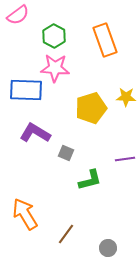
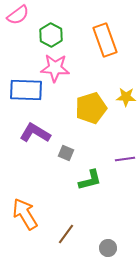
green hexagon: moved 3 px left, 1 px up
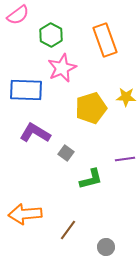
pink star: moved 7 px right; rotated 28 degrees counterclockwise
gray square: rotated 14 degrees clockwise
green L-shape: moved 1 px right, 1 px up
orange arrow: rotated 64 degrees counterclockwise
brown line: moved 2 px right, 4 px up
gray circle: moved 2 px left, 1 px up
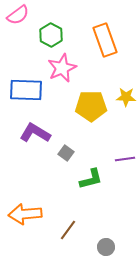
yellow pentagon: moved 2 px up; rotated 16 degrees clockwise
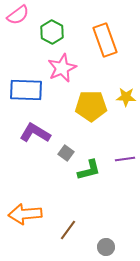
green hexagon: moved 1 px right, 3 px up
green L-shape: moved 2 px left, 9 px up
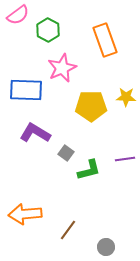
green hexagon: moved 4 px left, 2 px up
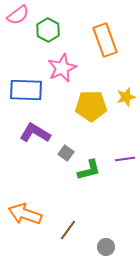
yellow star: rotated 18 degrees counterclockwise
orange arrow: rotated 24 degrees clockwise
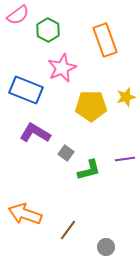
blue rectangle: rotated 20 degrees clockwise
